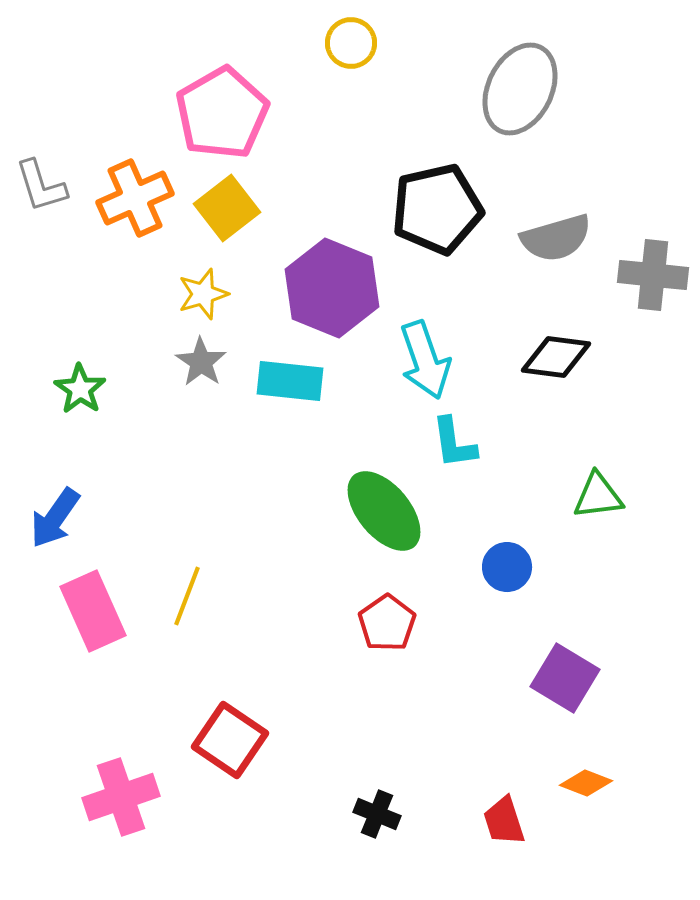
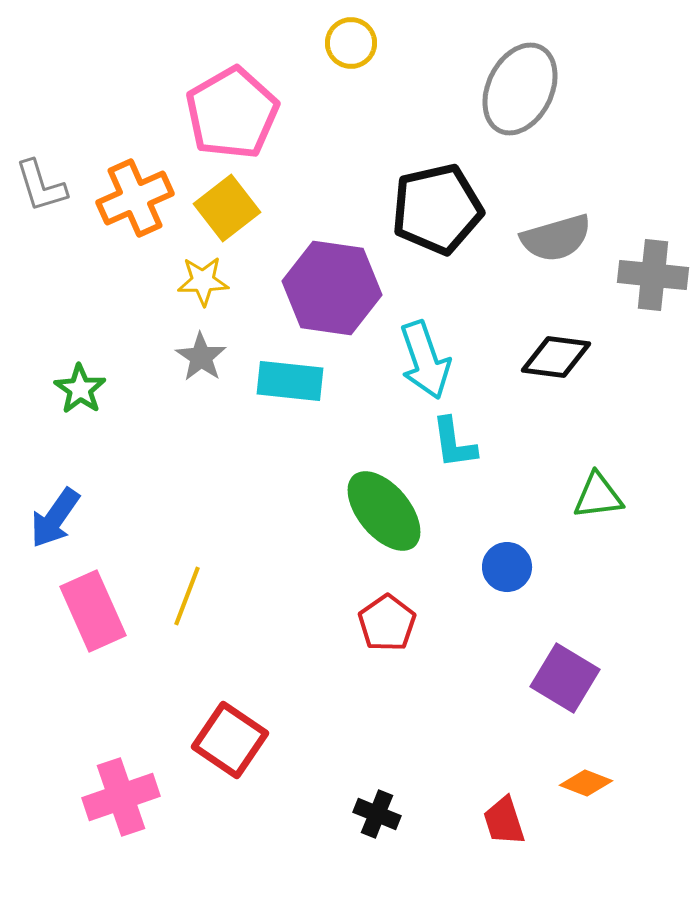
pink pentagon: moved 10 px right
purple hexagon: rotated 14 degrees counterclockwise
yellow star: moved 13 px up; rotated 15 degrees clockwise
gray star: moved 5 px up
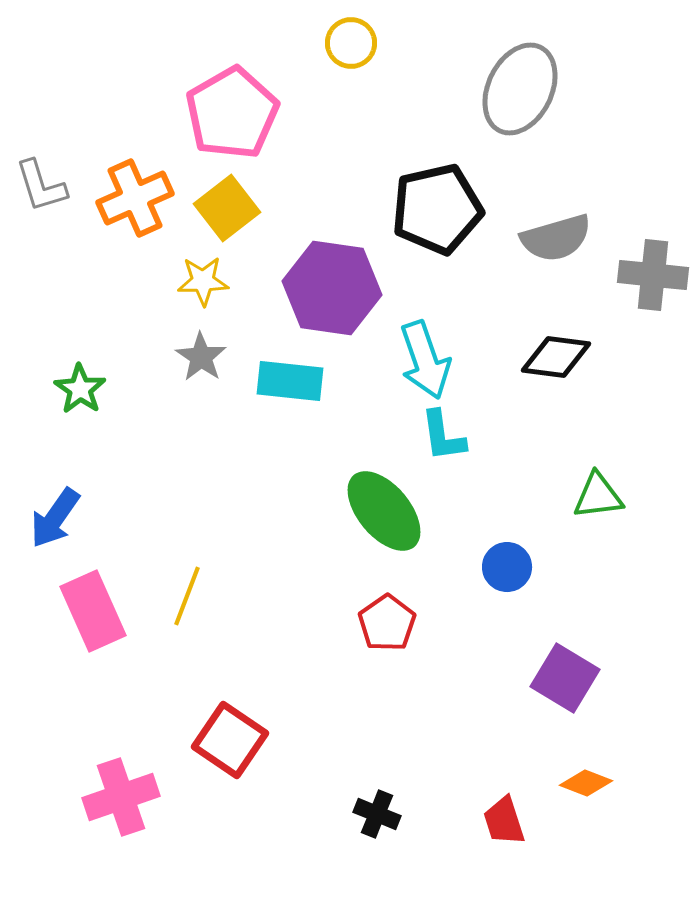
cyan L-shape: moved 11 px left, 7 px up
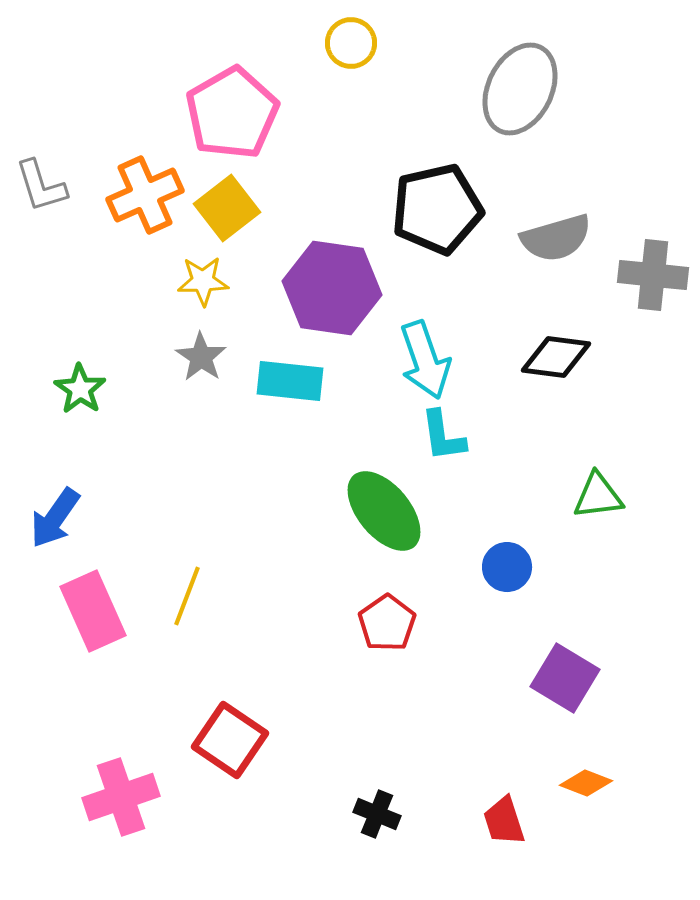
orange cross: moved 10 px right, 3 px up
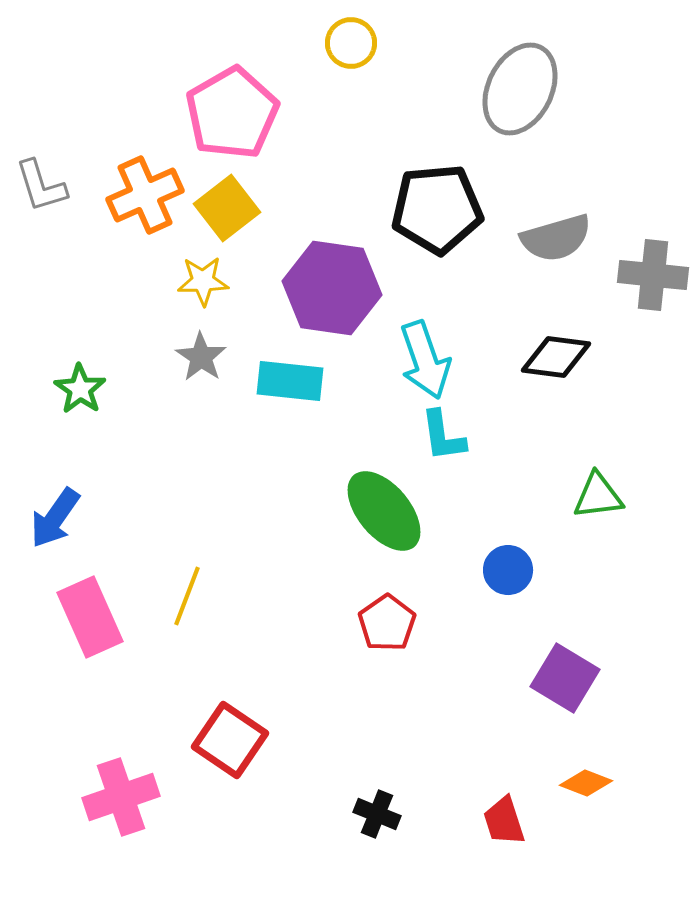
black pentagon: rotated 8 degrees clockwise
blue circle: moved 1 px right, 3 px down
pink rectangle: moved 3 px left, 6 px down
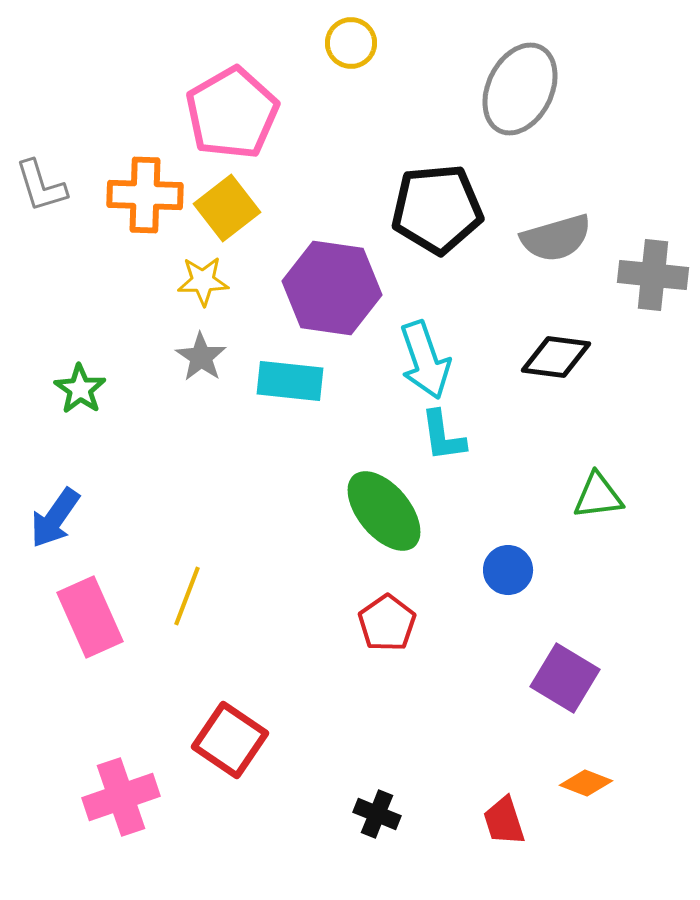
orange cross: rotated 26 degrees clockwise
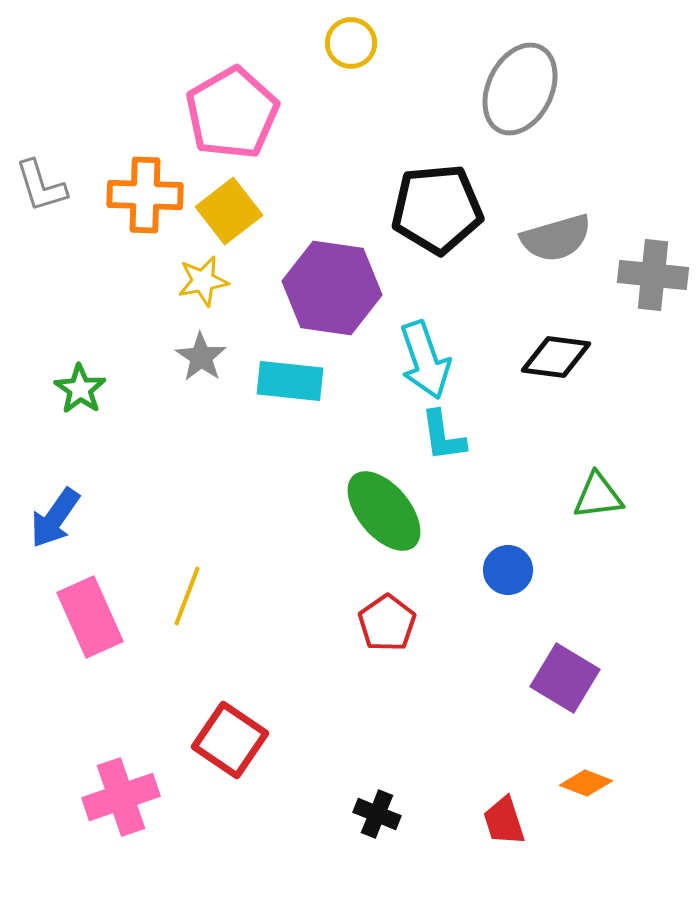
yellow square: moved 2 px right, 3 px down
yellow star: rotated 9 degrees counterclockwise
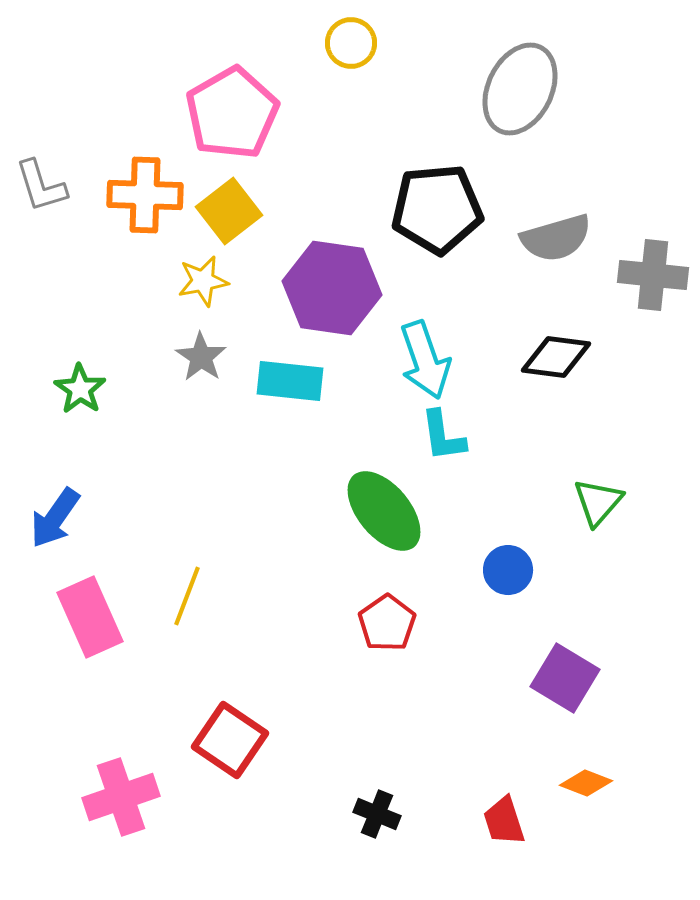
green triangle: moved 6 px down; rotated 42 degrees counterclockwise
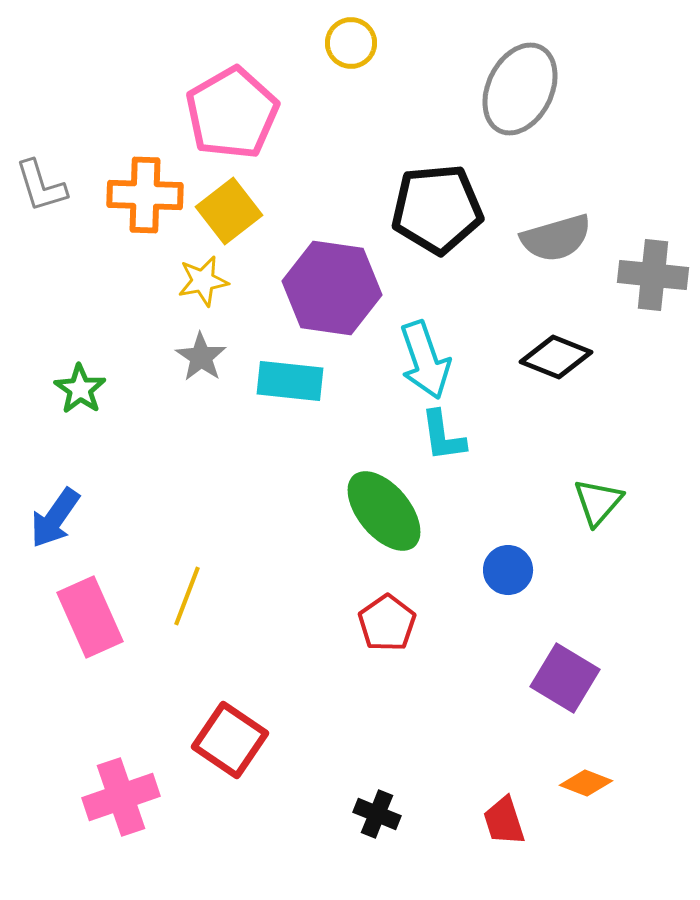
black diamond: rotated 14 degrees clockwise
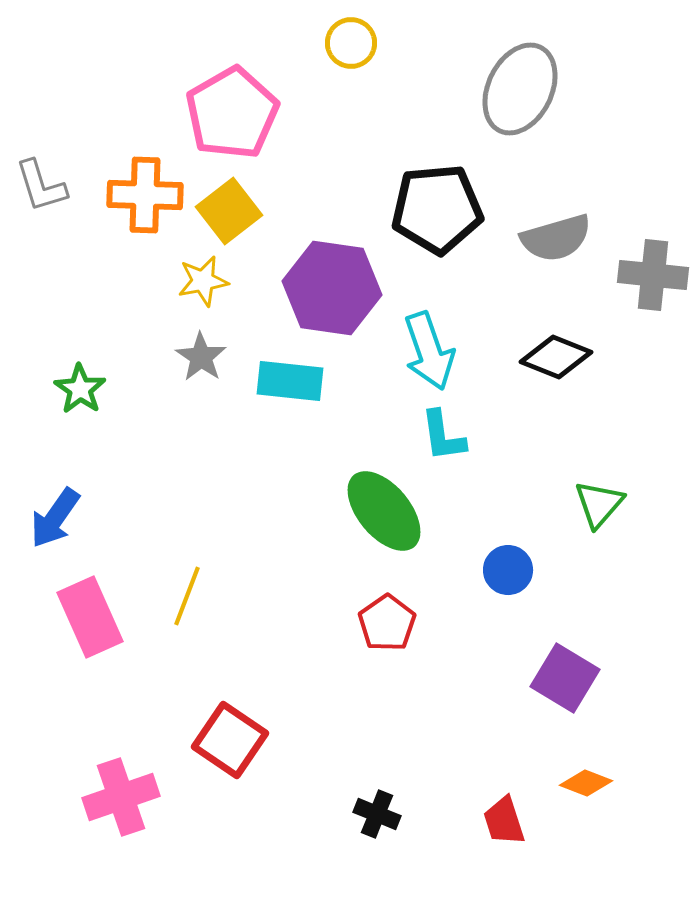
cyan arrow: moved 4 px right, 9 px up
green triangle: moved 1 px right, 2 px down
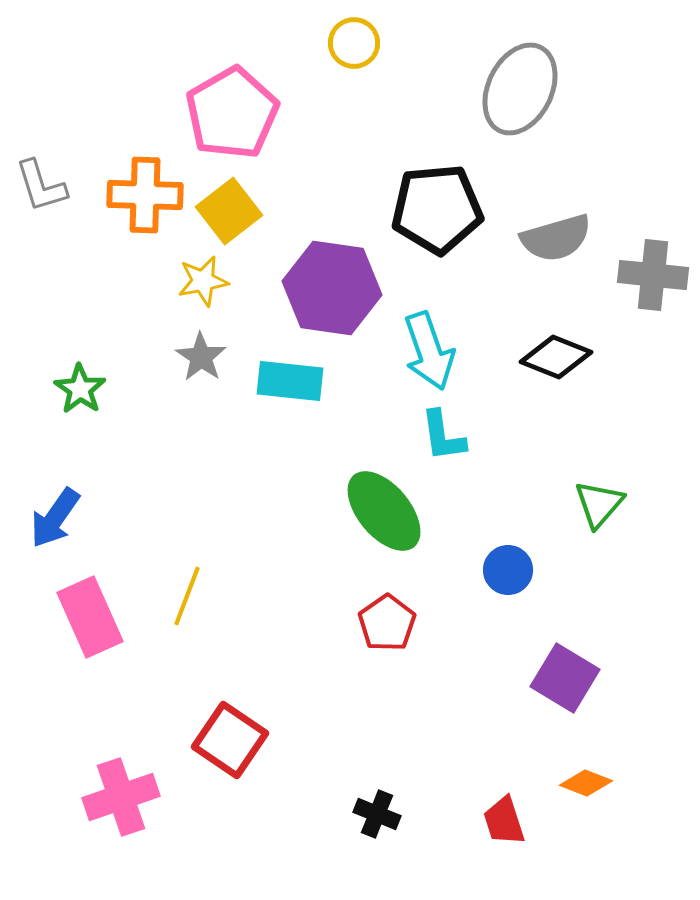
yellow circle: moved 3 px right
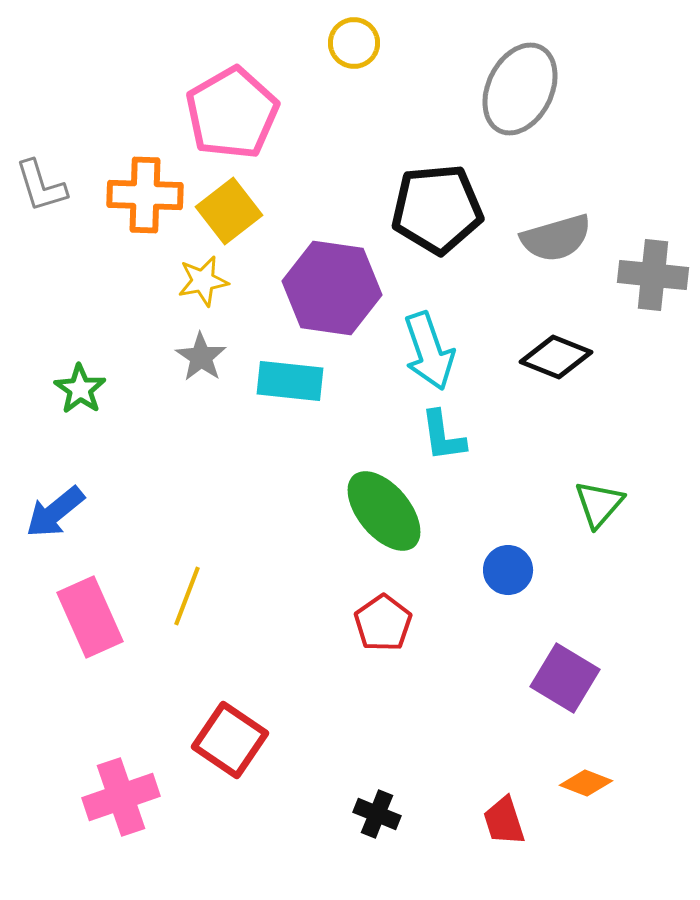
blue arrow: moved 6 px up; rotated 16 degrees clockwise
red pentagon: moved 4 px left
